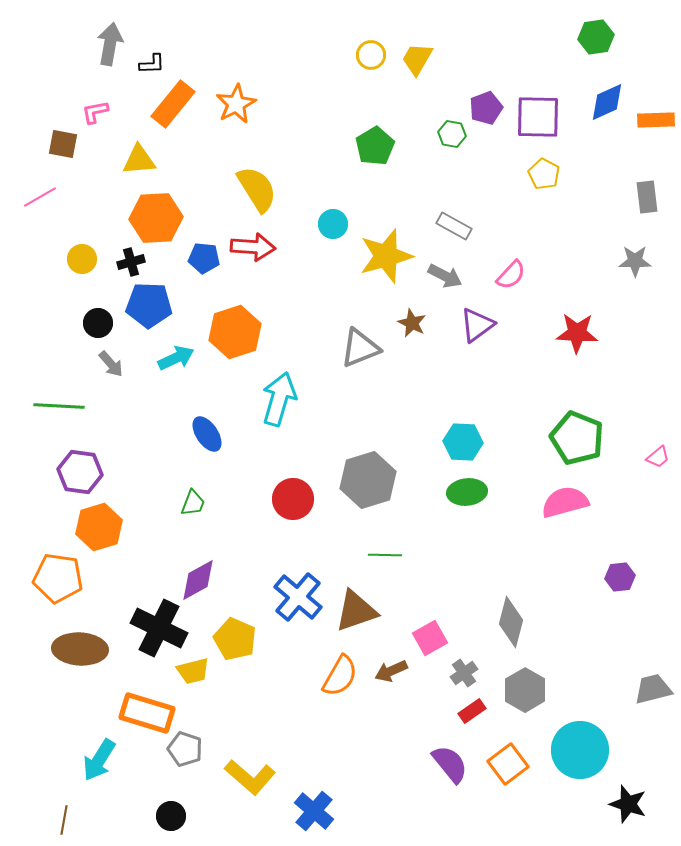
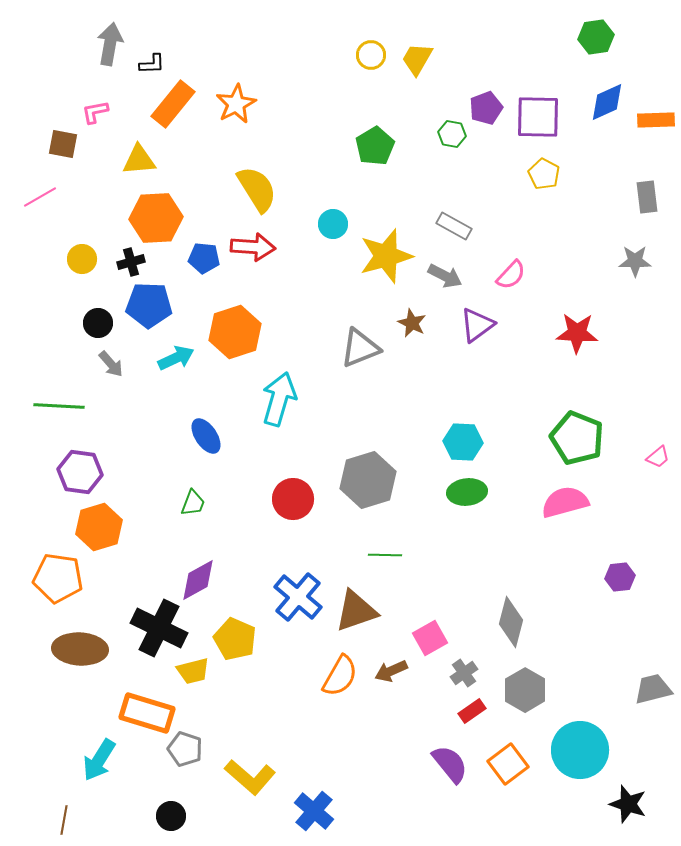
blue ellipse at (207, 434): moved 1 px left, 2 px down
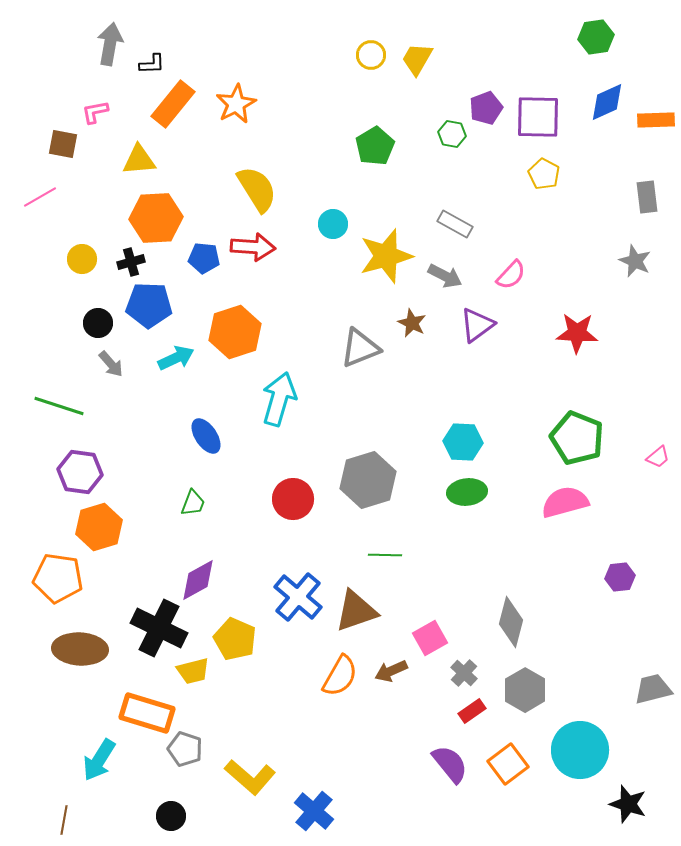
gray rectangle at (454, 226): moved 1 px right, 2 px up
gray star at (635, 261): rotated 24 degrees clockwise
green line at (59, 406): rotated 15 degrees clockwise
gray cross at (464, 673): rotated 12 degrees counterclockwise
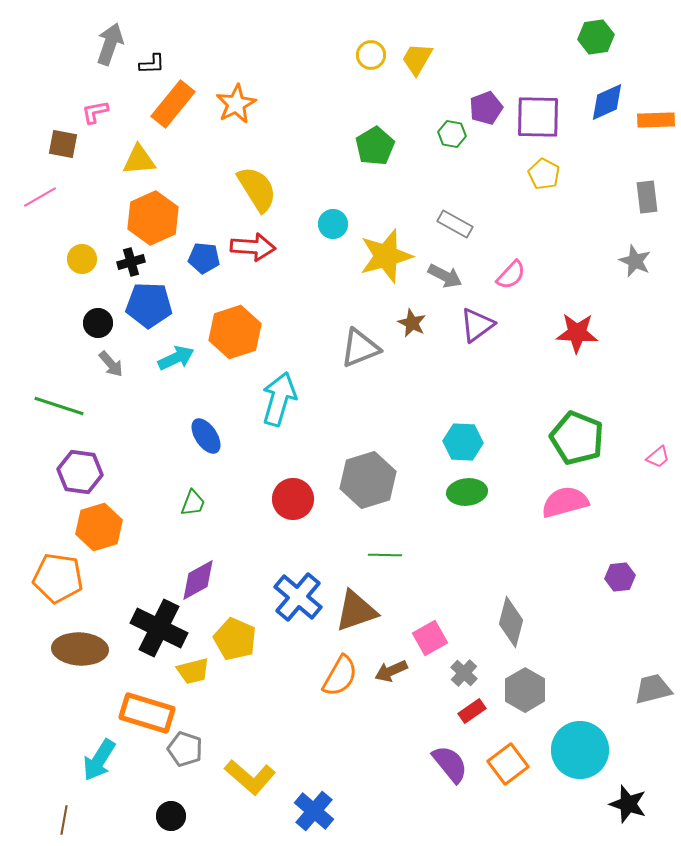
gray arrow at (110, 44): rotated 9 degrees clockwise
orange hexagon at (156, 218): moved 3 px left; rotated 21 degrees counterclockwise
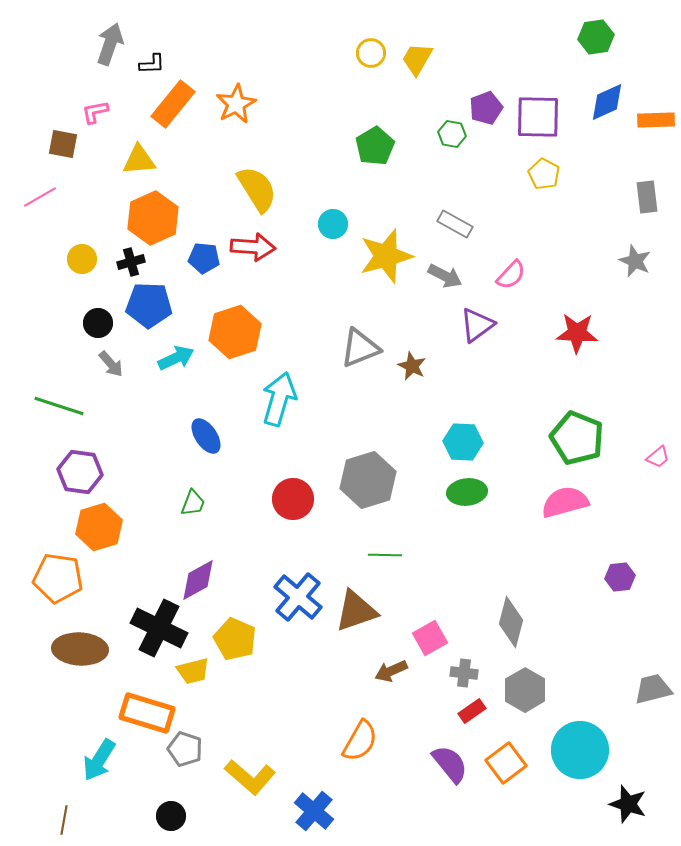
yellow circle at (371, 55): moved 2 px up
brown star at (412, 323): moved 43 px down
gray cross at (464, 673): rotated 36 degrees counterclockwise
orange semicircle at (340, 676): moved 20 px right, 65 px down
orange square at (508, 764): moved 2 px left, 1 px up
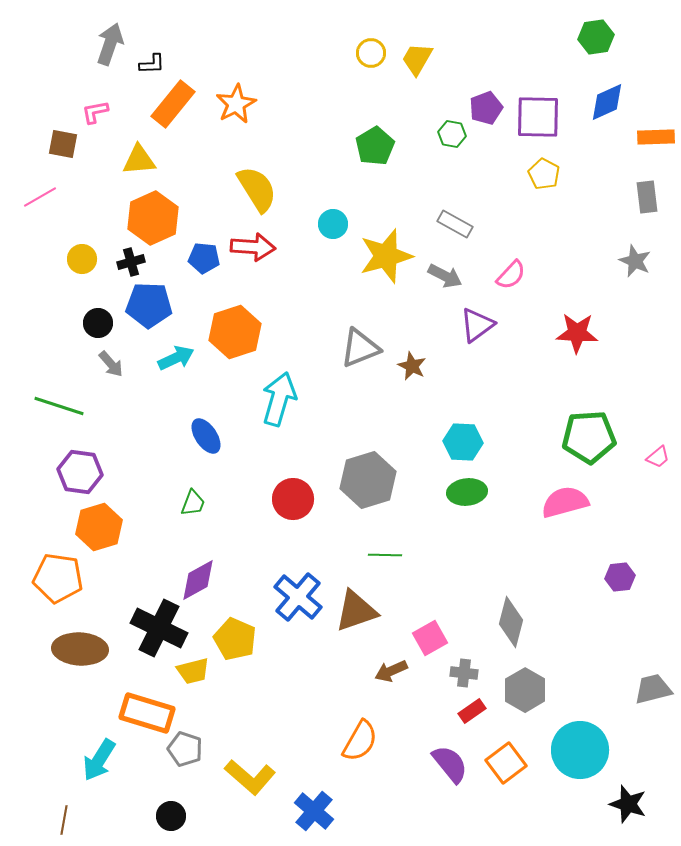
orange rectangle at (656, 120): moved 17 px down
green pentagon at (577, 438): moved 12 px right, 1 px up; rotated 26 degrees counterclockwise
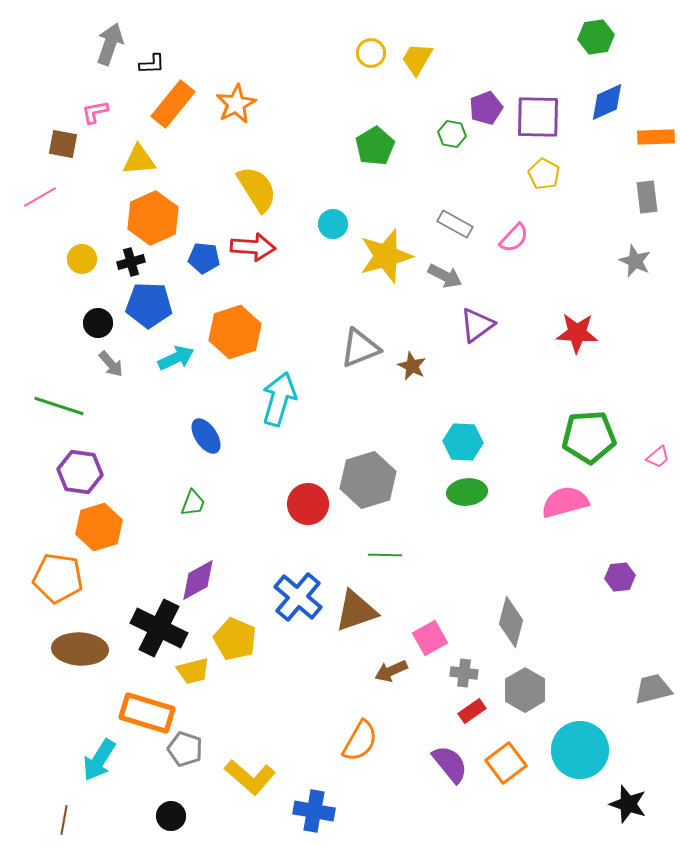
pink semicircle at (511, 275): moved 3 px right, 37 px up
red circle at (293, 499): moved 15 px right, 5 px down
blue cross at (314, 811): rotated 30 degrees counterclockwise
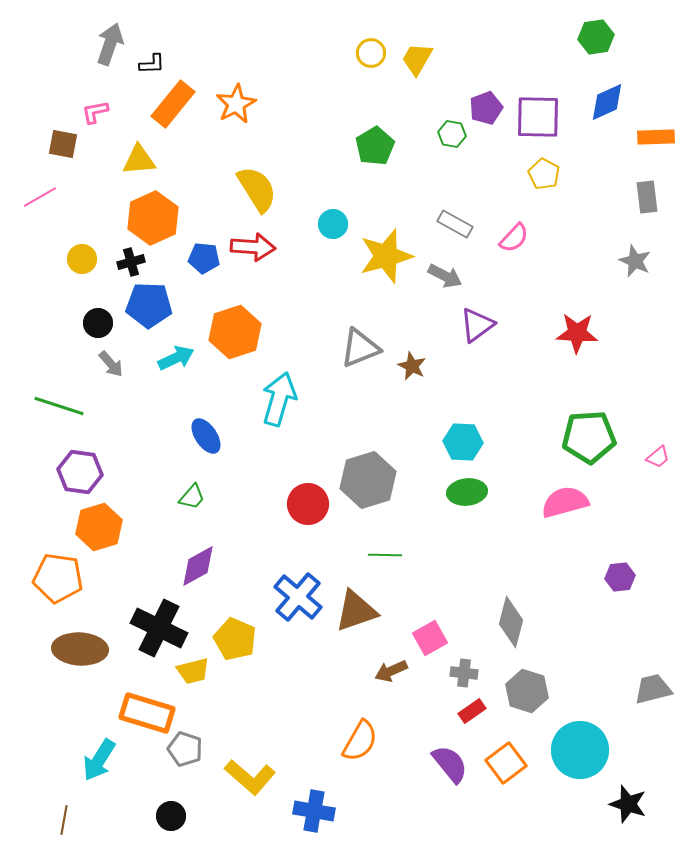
green trapezoid at (193, 503): moved 1 px left, 6 px up; rotated 20 degrees clockwise
purple diamond at (198, 580): moved 14 px up
gray hexagon at (525, 690): moved 2 px right, 1 px down; rotated 12 degrees counterclockwise
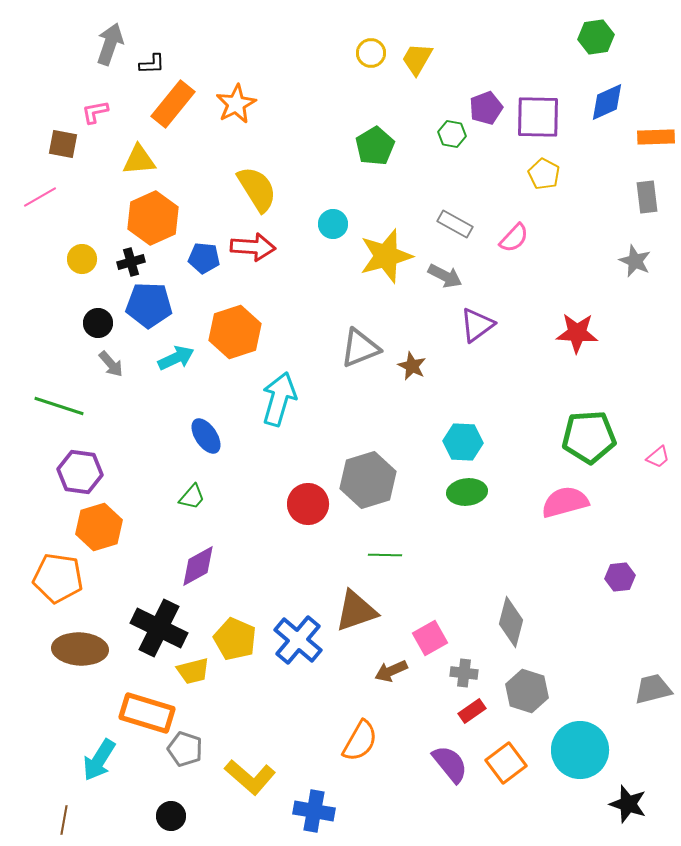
blue cross at (298, 597): moved 43 px down
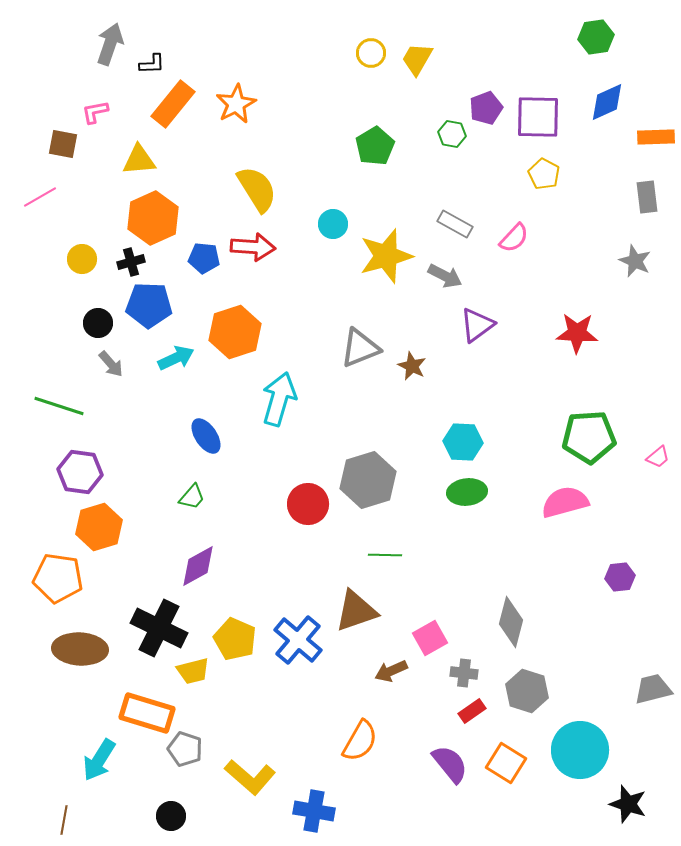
orange square at (506, 763): rotated 21 degrees counterclockwise
